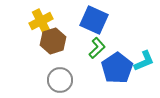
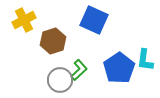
yellow cross: moved 17 px left, 1 px up
green L-shape: moved 18 px left, 22 px down
cyan L-shape: moved 1 px right, 1 px up; rotated 120 degrees clockwise
blue pentagon: moved 2 px right
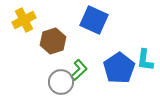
gray circle: moved 1 px right, 2 px down
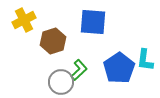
blue square: moved 1 px left, 2 px down; rotated 20 degrees counterclockwise
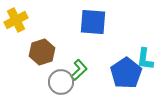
yellow cross: moved 8 px left
brown hexagon: moved 11 px left, 11 px down
cyan L-shape: moved 1 px up
blue pentagon: moved 7 px right, 5 px down
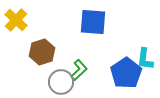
yellow cross: rotated 20 degrees counterclockwise
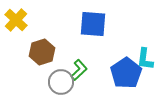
blue square: moved 2 px down
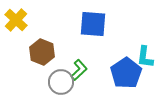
brown hexagon: rotated 20 degrees counterclockwise
cyan L-shape: moved 2 px up
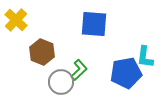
blue square: moved 1 px right
blue pentagon: rotated 24 degrees clockwise
